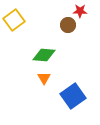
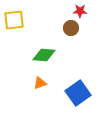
yellow square: rotated 30 degrees clockwise
brown circle: moved 3 px right, 3 px down
orange triangle: moved 4 px left, 5 px down; rotated 40 degrees clockwise
blue square: moved 5 px right, 3 px up
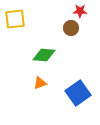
yellow square: moved 1 px right, 1 px up
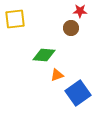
orange triangle: moved 17 px right, 8 px up
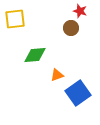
red star: rotated 16 degrees clockwise
green diamond: moved 9 px left; rotated 10 degrees counterclockwise
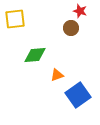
blue square: moved 2 px down
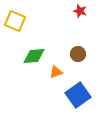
yellow square: moved 2 px down; rotated 30 degrees clockwise
brown circle: moved 7 px right, 26 px down
green diamond: moved 1 px left, 1 px down
orange triangle: moved 1 px left, 3 px up
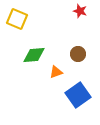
yellow square: moved 2 px right, 2 px up
green diamond: moved 1 px up
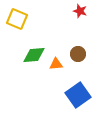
orange triangle: moved 8 px up; rotated 16 degrees clockwise
